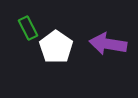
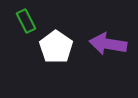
green rectangle: moved 2 px left, 7 px up
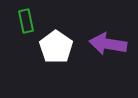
green rectangle: rotated 15 degrees clockwise
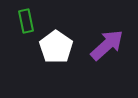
purple arrow: moved 1 px left, 1 px down; rotated 129 degrees clockwise
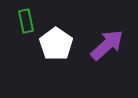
white pentagon: moved 3 px up
